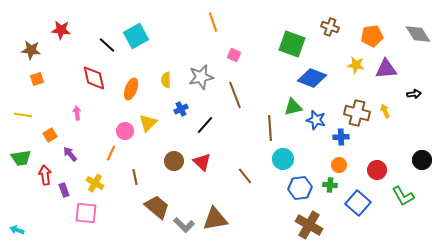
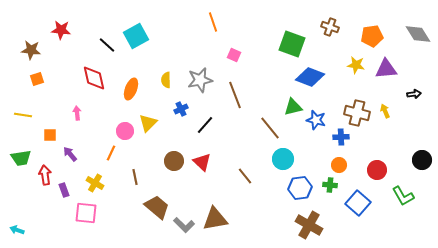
gray star at (201, 77): moved 1 px left, 3 px down
blue diamond at (312, 78): moved 2 px left, 1 px up
brown line at (270, 128): rotated 35 degrees counterclockwise
orange square at (50, 135): rotated 32 degrees clockwise
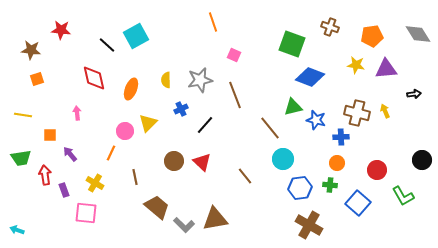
orange circle at (339, 165): moved 2 px left, 2 px up
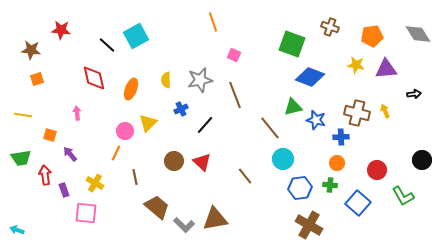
orange square at (50, 135): rotated 16 degrees clockwise
orange line at (111, 153): moved 5 px right
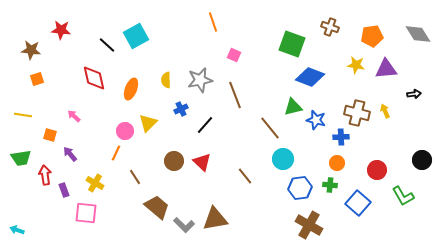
pink arrow at (77, 113): moved 3 px left, 3 px down; rotated 40 degrees counterclockwise
brown line at (135, 177): rotated 21 degrees counterclockwise
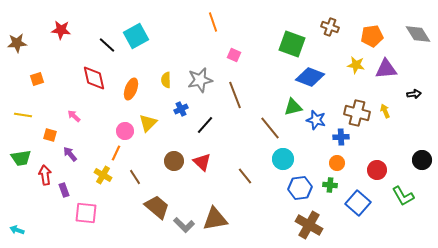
brown star at (31, 50): moved 14 px left, 7 px up; rotated 12 degrees counterclockwise
yellow cross at (95, 183): moved 8 px right, 8 px up
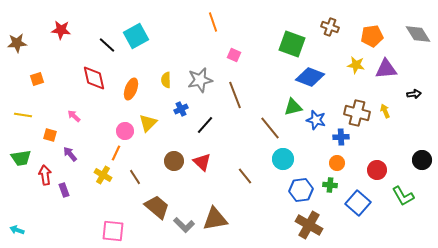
blue hexagon at (300, 188): moved 1 px right, 2 px down
pink square at (86, 213): moved 27 px right, 18 px down
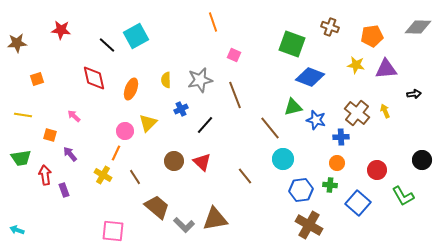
gray diamond at (418, 34): moved 7 px up; rotated 56 degrees counterclockwise
brown cross at (357, 113): rotated 25 degrees clockwise
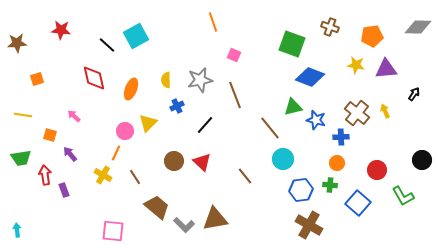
black arrow at (414, 94): rotated 48 degrees counterclockwise
blue cross at (181, 109): moved 4 px left, 3 px up
cyan arrow at (17, 230): rotated 64 degrees clockwise
